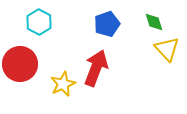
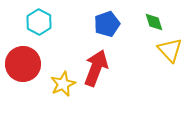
yellow triangle: moved 3 px right, 1 px down
red circle: moved 3 px right
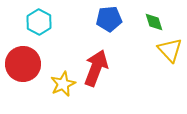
blue pentagon: moved 2 px right, 5 px up; rotated 15 degrees clockwise
